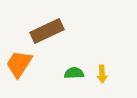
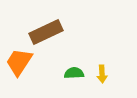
brown rectangle: moved 1 px left, 1 px down
orange trapezoid: moved 2 px up
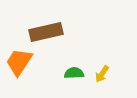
brown rectangle: rotated 12 degrees clockwise
yellow arrow: rotated 36 degrees clockwise
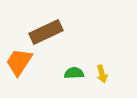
brown rectangle: rotated 12 degrees counterclockwise
yellow arrow: rotated 48 degrees counterclockwise
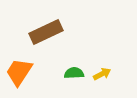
orange trapezoid: moved 10 px down
yellow arrow: rotated 102 degrees counterclockwise
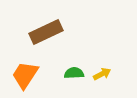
orange trapezoid: moved 6 px right, 3 px down
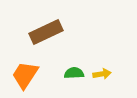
yellow arrow: rotated 18 degrees clockwise
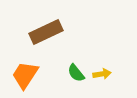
green semicircle: moved 2 px right; rotated 126 degrees counterclockwise
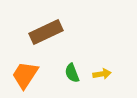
green semicircle: moved 4 px left; rotated 18 degrees clockwise
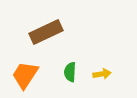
green semicircle: moved 2 px left, 1 px up; rotated 24 degrees clockwise
